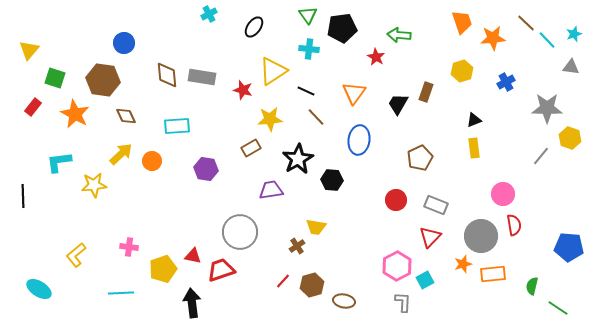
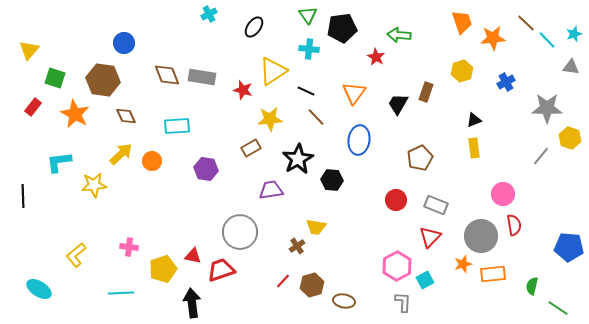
brown diamond at (167, 75): rotated 16 degrees counterclockwise
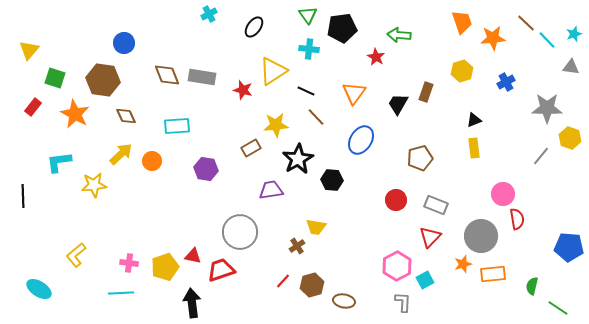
yellow star at (270, 119): moved 6 px right, 6 px down
blue ellipse at (359, 140): moved 2 px right; rotated 24 degrees clockwise
brown pentagon at (420, 158): rotated 10 degrees clockwise
red semicircle at (514, 225): moved 3 px right, 6 px up
pink cross at (129, 247): moved 16 px down
yellow pentagon at (163, 269): moved 2 px right, 2 px up
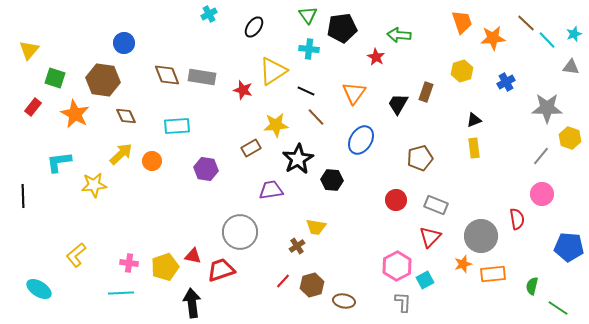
pink circle at (503, 194): moved 39 px right
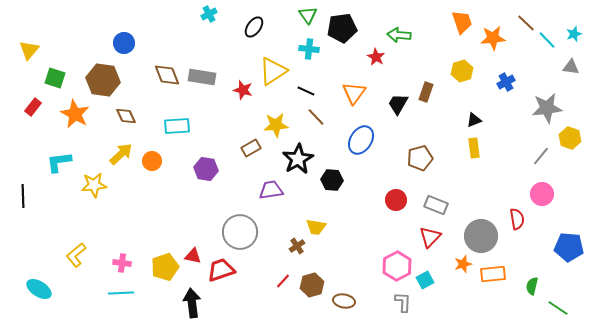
gray star at (547, 108): rotated 8 degrees counterclockwise
pink cross at (129, 263): moved 7 px left
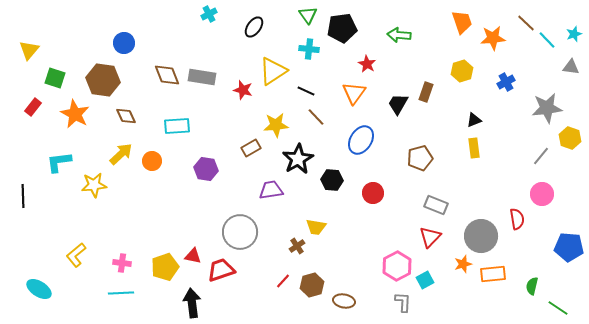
red star at (376, 57): moved 9 px left, 7 px down
red circle at (396, 200): moved 23 px left, 7 px up
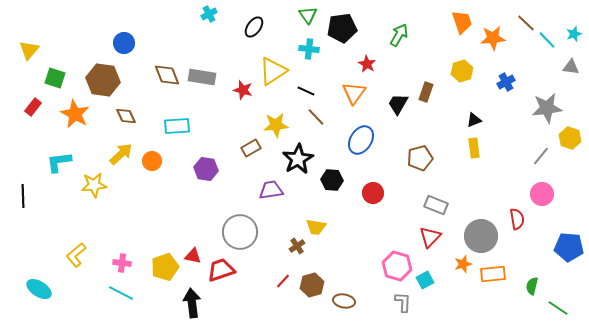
green arrow at (399, 35): rotated 115 degrees clockwise
pink hexagon at (397, 266): rotated 16 degrees counterclockwise
cyan line at (121, 293): rotated 30 degrees clockwise
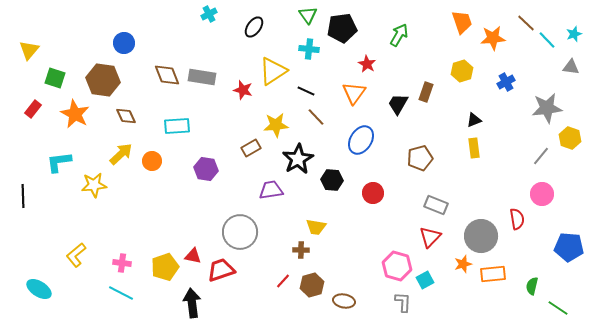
red rectangle at (33, 107): moved 2 px down
brown cross at (297, 246): moved 4 px right, 4 px down; rotated 35 degrees clockwise
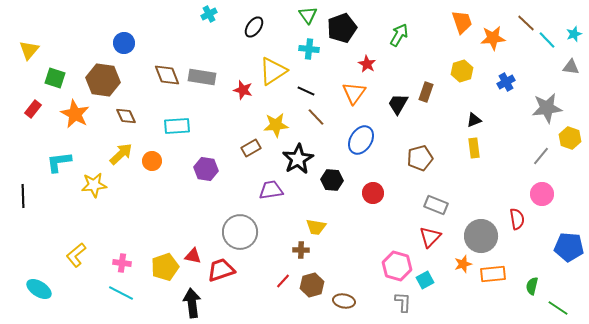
black pentagon at (342, 28): rotated 12 degrees counterclockwise
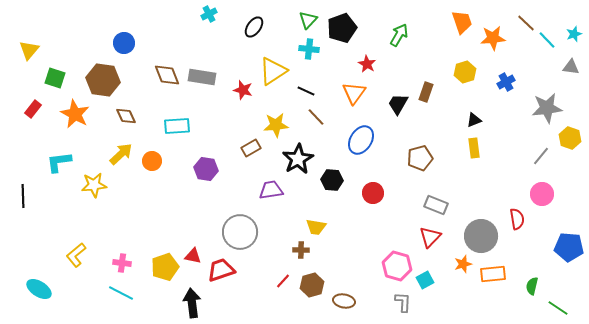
green triangle at (308, 15): moved 5 px down; rotated 18 degrees clockwise
yellow hexagon at (462, 71): moved 3 px right, 1 px down
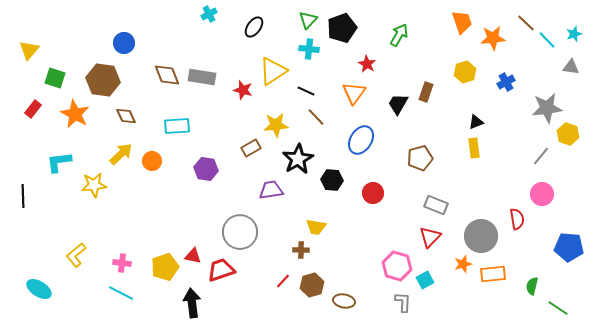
black triangle at (474, 120): moved 2 px right, 2 px down
yellow hexagon at (570, 138): moved 2 px left, 4 px up
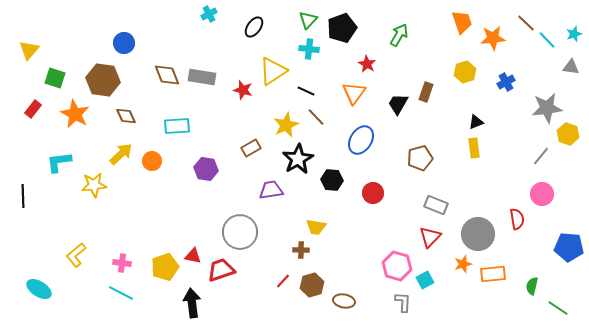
yellow star at (276, 125): moved 10 px right; rotated 20 degrees counterclockwise
gray circle at (481, 236): moved 3 px left, 2 px up
